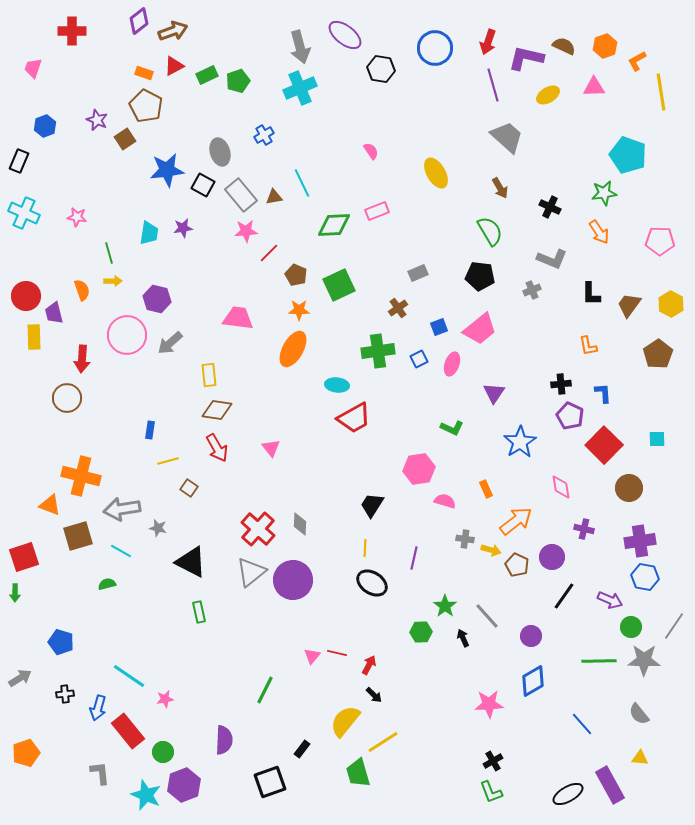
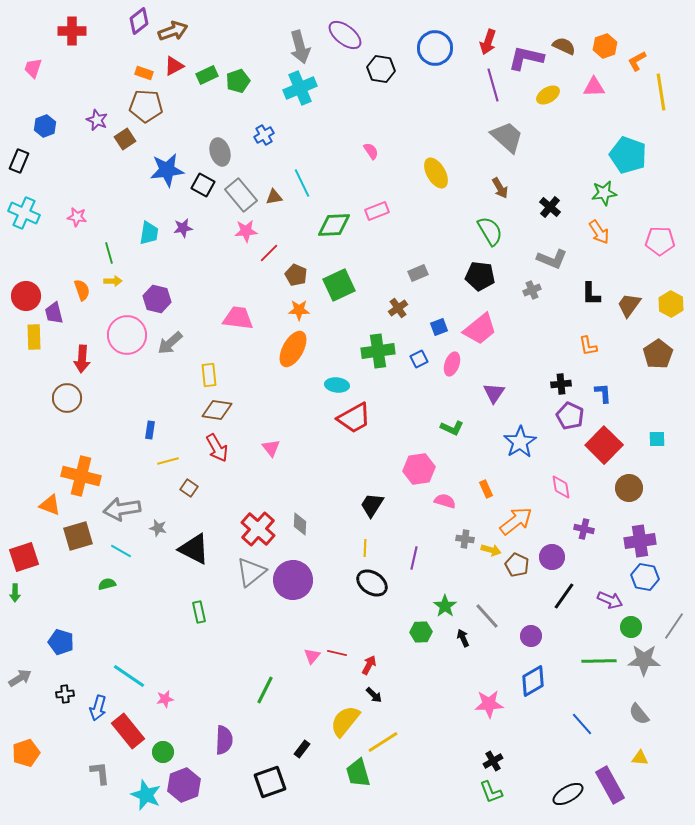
brown pentagon at (146, 106): rotated 24 degrees counterclockwise
black cross at (550, 207): rotated 15 degrees clockwise
black triangle at (191, 562): moved 3 px right, 13 px up
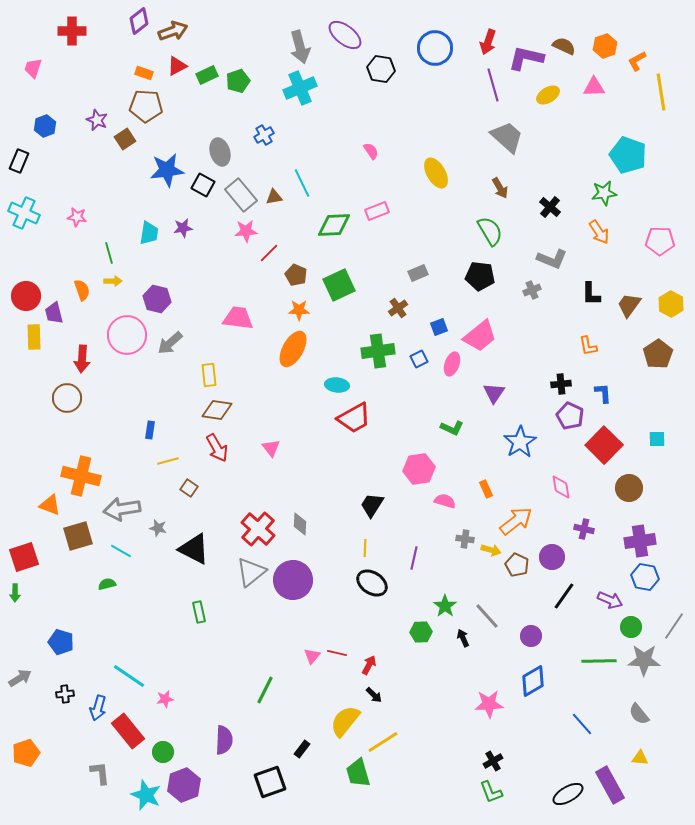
red triangle at (174, 66): moved 3 px right
pink trapezoid at (480, 329): moved 7 px down
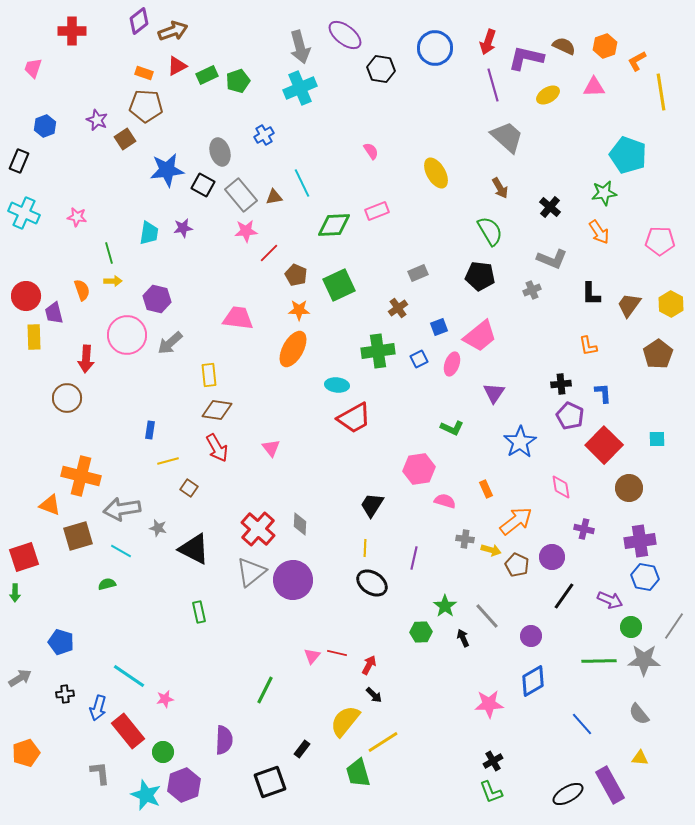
red arrow at (82, 359): moved 4 px right
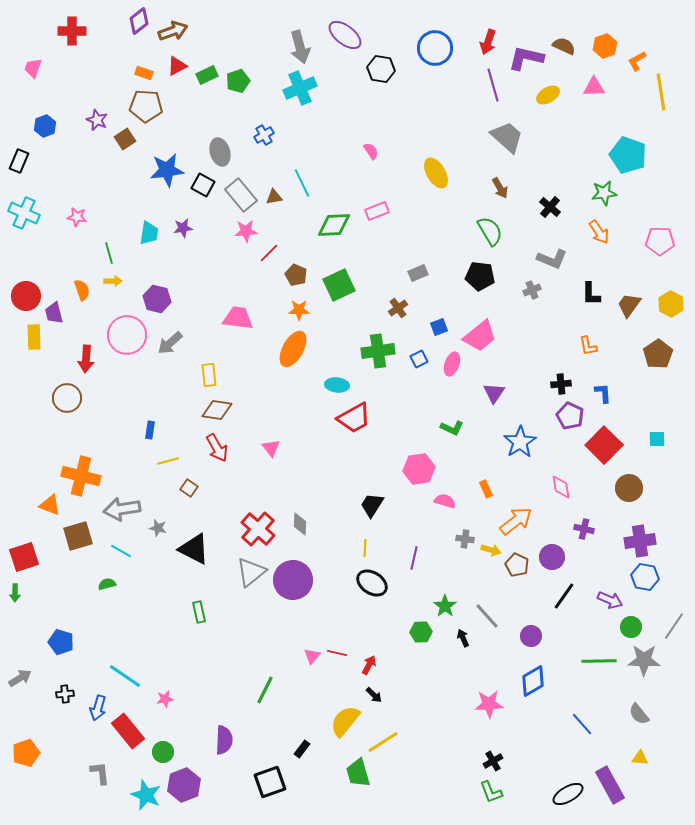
cyan line at (129, 676): moved 4 px left
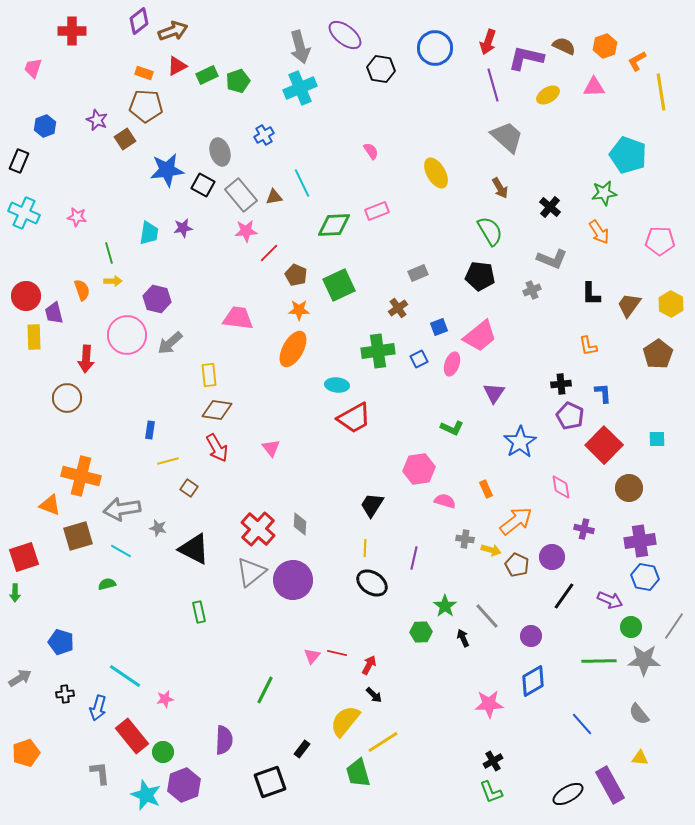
red rectangle at (128, 731): moved 4 px right, 5 px down
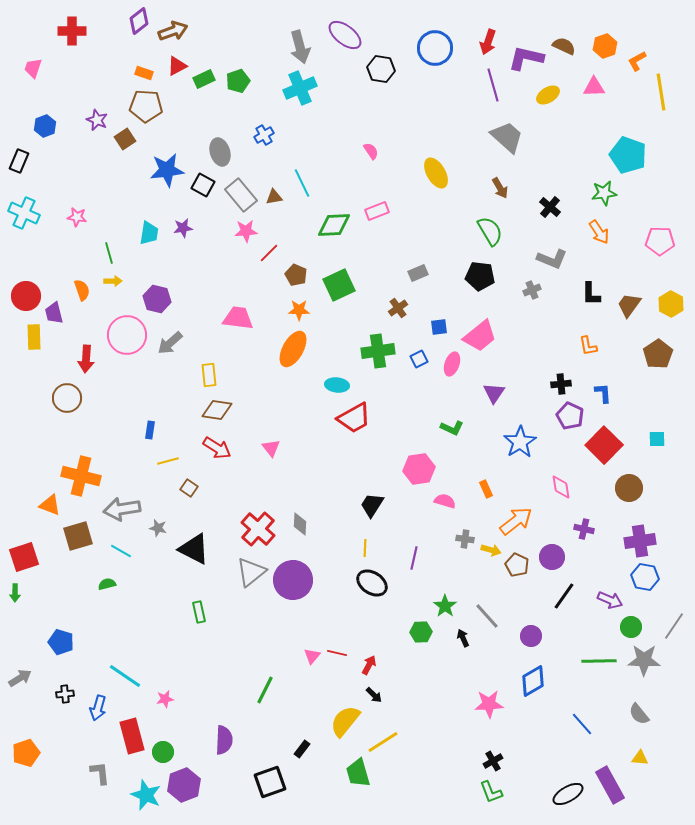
green rectangle at (207, 75): moved 3 px left, 4 px down
blue square at (439, 327): rotated 12 degrees clockwise
red arrow at (217, 448): rotated 28 degrees counterclockwise
red rectangle at (132, 736): rotated 24 degrees clockwise
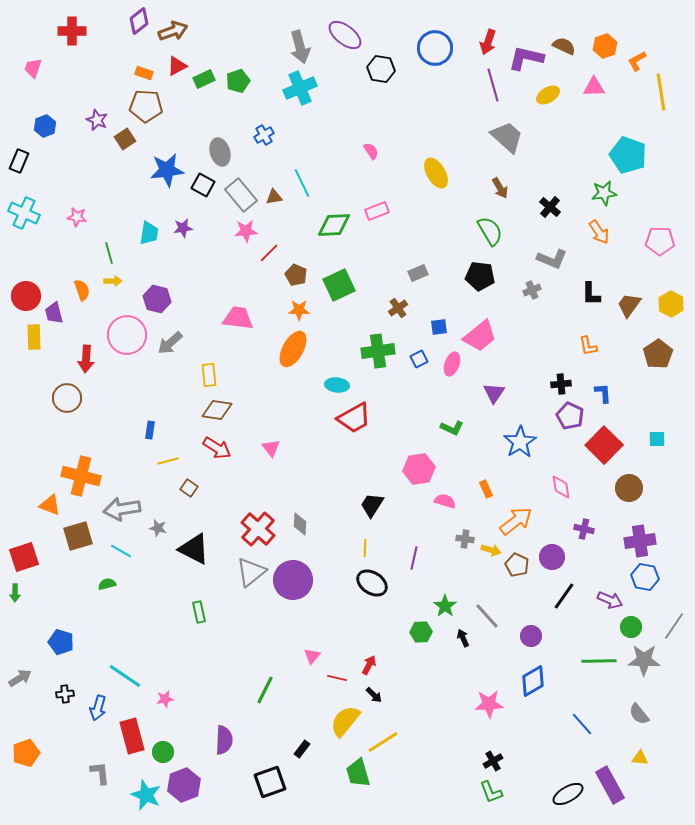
red line at (337, 653): moved 25 px down
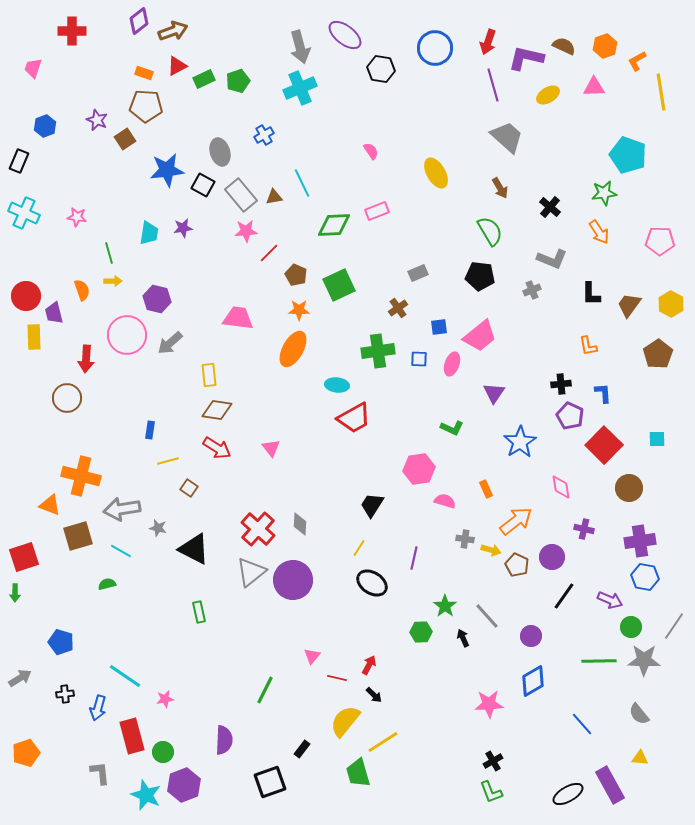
blue square at (419, 359): rotated 30 degrees clockwise
yellow line at (365, 548): moved 6 px left; rotated 30 degrees clockwise
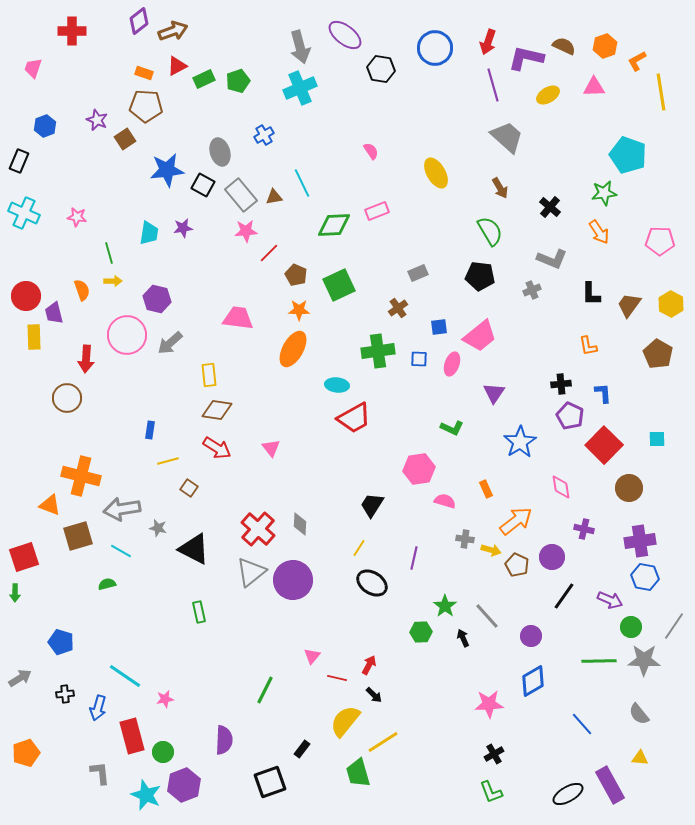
brown pentagon at (658, 354): rotated 8 degrees counterclockwise
black cross at (493, 761): moved 1 px right, 7 px up
